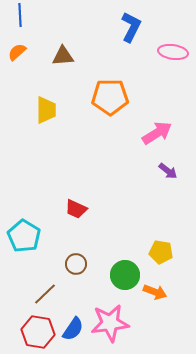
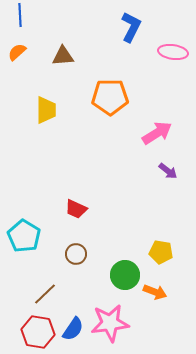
brown circle: moved 10 px up
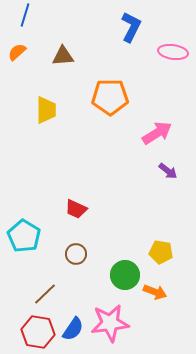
blue line: moved 5 px right; rotated 20 degrees clockwise
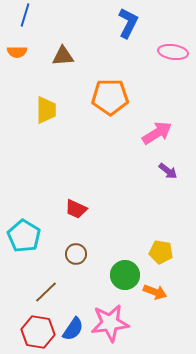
blue L-shape: moved 3 px left, 4 px up
orange semicircle: rotated 138 degrees counterclockwise
brown line: moved 1 px right, 2 px up
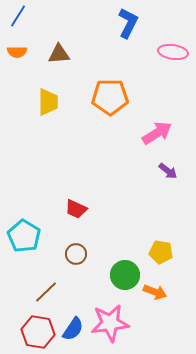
blue line: moved 7 px left, 1 px down; rotated 15 degrees clockwise
brown triangle: moved 4 px left, 2 px up
yellow trapezoid: moved 2 px right, 8 px up
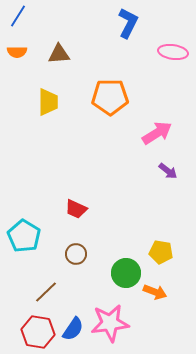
green circle: moved 1 px right, 2 px up
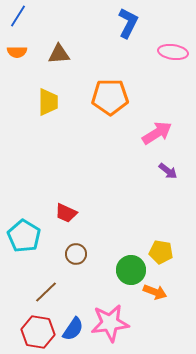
red trapezoid: moved 10 px left, 4 px down
green circle: moved 5 px right, 3 px up
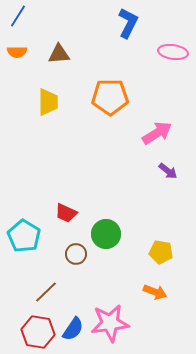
green circle: moved 25 px left, 36 px up
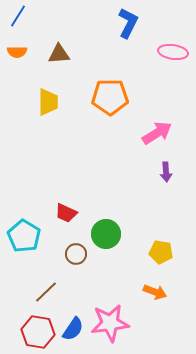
purple arrow: moved 2 px left, 1 px down; rotated 48 degrees clockwise
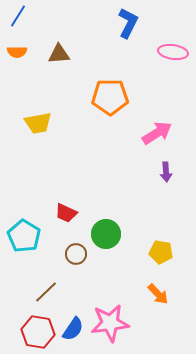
yellow trapezoid: moved 10 px left, 21 px down; rotated 80 degrees clockwise
orange arrow: moved 3 px right, 2 px down; rotated 25 degrees clockwise
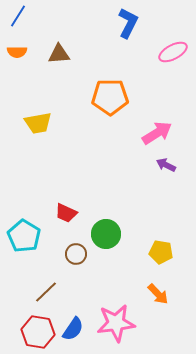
pink ellipse: rotated 36 degrees counterclockwise
purple arrow: moved 7 px up; rotated 120 degrees clockwise
pink star: moved 6 px right
